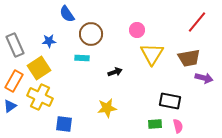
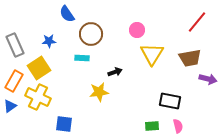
brown trapezoid: moved 1 px right
purple arrow: moved 4 px right, 1 px down
yellow cross: moved 2 px left
yellow star: moved 8 px left, 16 px up
green rectangle: moved 3 px left, 2 px down
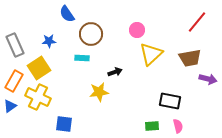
yellow triangle: moved 1 px left; rotated 15 degrees clockwise
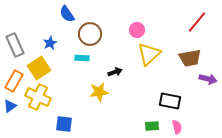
brown circle: moved 1 px left
blue star: moved 1 px right, 2 px down; rotated 24 degrees counterclockwise
yellow triangle: moved 2 px left
pink semicircle: moved 1 px left, 1 px down
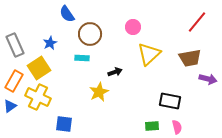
pink circle: moved 4 px left, 3 px up
yellow star: rotated 18 degrees counterclockwise
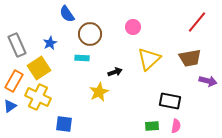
gray rectangle: moved 2 px right
yellow triangle: moved 5 px down
purple arrow: moved 2 px down
pink semicircle: moved 1 px left, 1 px up; rotated 24 degrees clockwise
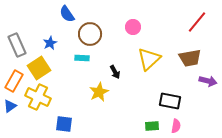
black arrow: rotated 80 degrees clockwise
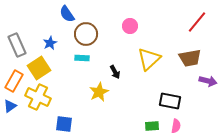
pink circle: moved 3 px left, 1 px up
brown circle: moved 4 px left
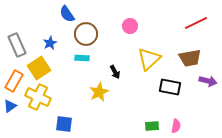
red line: moved 1 px left, 1 px down; rotated 25 degrees clockwise
black rectangle: moved 14 px up
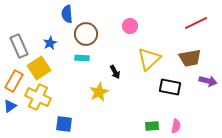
blue semicircle: rotated 30 degrees clockwise
gray rectangle: moved 2 px right, 1 px down
